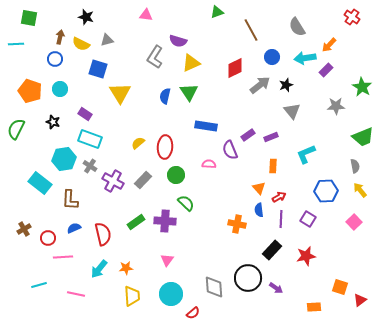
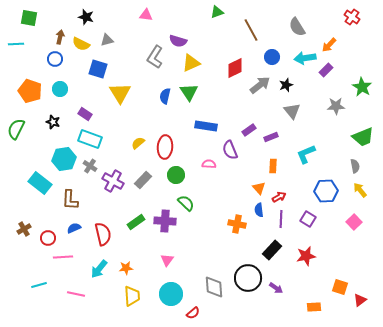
purple rectangle at (248, 135): moved 1 px right, 5 px up
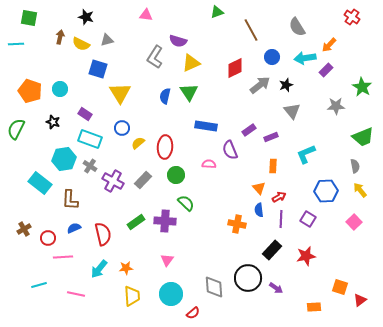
blue circle at (55, 59): moved 67 px right, 69 px down
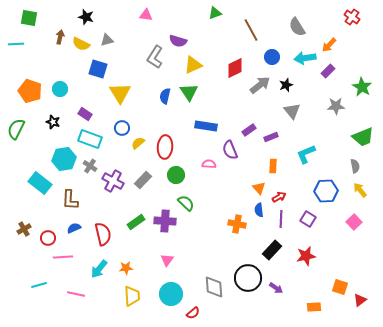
green triangle at (217, 12): moved 2 px left, 1 px down
yellow triangle at (191, 63): moved 2 px right, 2 px down
purple rectangle at (326, 70): moved 2 px right, 1 px down
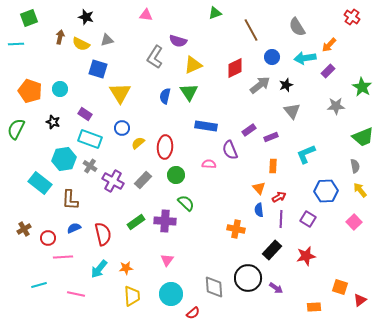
green square at (29, 18): rotated 30 degrees counterclockwise
orange cross at (237, 224): moved 1 px left, 5 px down
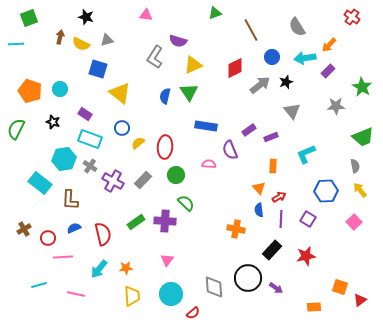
black star at (286, 85): moved 3 px up
yellow triangle at (120, 93): rotated 20 degrees counterclockwise
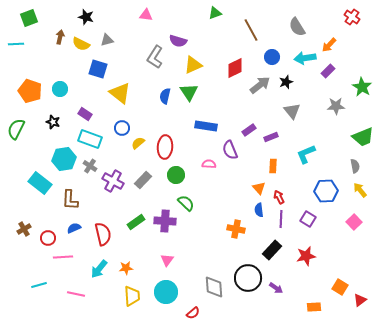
red arrow at (279, 197): rotated 88 degrees counterclockwise
orange square at (340, 287): rotated 14 degrees clockwise
cyan circle at (171, 294): moved 5 px left, 2 px up
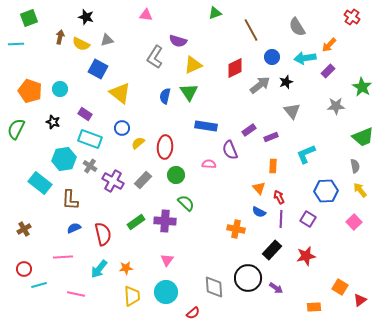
blue square at (98, 69): rotated 12 degrees clockwise
blue semicircle at (259, 210): moved 2 px down; rotated 56 degrees counterclockwise
red circle at (48, 238): moved 24 px left, 31 px down
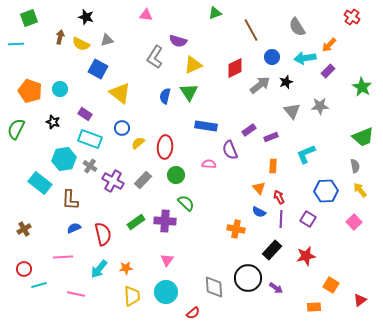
gray star at (336, 106): moved 16 px left
orange square at (340, 287): moved 9 px left, 2 px up
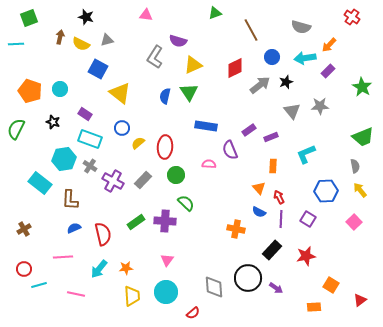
gray semicircle at (297, 27): moved 4 px right; rotated 42 degrees counterclockwise
